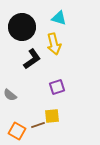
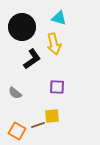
purple square: rotated 21 degrees clockwise
gray semicircle: moved 5 px right, 2 px up
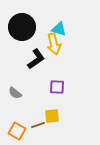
cyan triangle: moved 11 px down
black L-shape: moved 4 px right
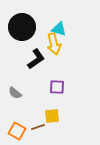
brown line: moved 2 px down
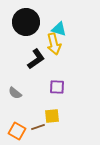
black circle: moved 4 px right, 5 px up
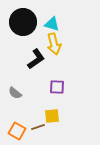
black circle: moved 3 px left
cyan triangle: moved 7 px left, 5 px up
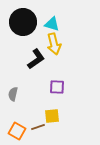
gray semicircle: moved 2 px left, 1 px down; rotated 64 degrees clockwise
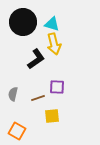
brown line: moved 29 px up
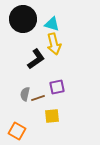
black circle: moved 3 px up
purple square: rotated 14 degrees counterclockwise
gray semicircle: moved 12 px right
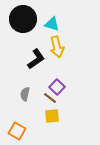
yellow arrow: moved 3 px right, 3 px down
purple square: rotated 35 degrees counterclockwise
brown line: moved 12 px right; rotated 56 degrees clockwise
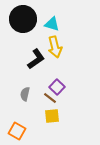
yellow arrow: moved 2 px left
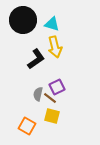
black circle: moved 1 px down
purple square: rotated 21 degrees clockwise
gray semicircle: moved 13 px right
yellow square: rotated 21 degrees clockwise
orange square: moved 10 px right, 5 px up
